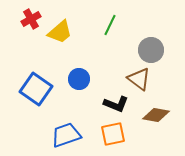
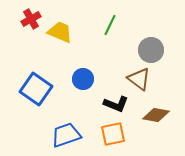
yellow trapezoid: rotated 116 degrees counterclockwise
blue circle: moved 4 px right
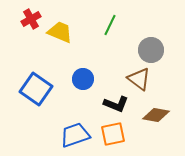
blue trapezoid: moved 9 px right
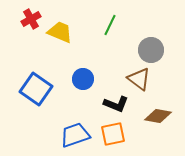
brown diamond: moved 2 px right, 1 px down
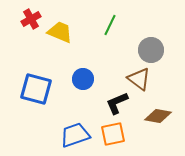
blue square: rotated 20 degrees counterclockwise
black L-shape: moved 1 px right, 1 px up; rotated 135 degrees clockwise
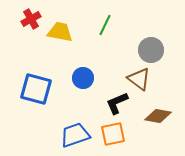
green line: moved 5 px left
yellow trapezoid: rotated 12 degrees counterclockwise
blue circle: moved 1 px up
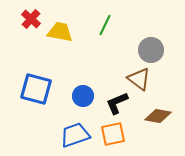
red cross: rotated 18 degrees counterclockwise
blue circle: moved 18 px down
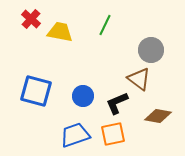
blue square: moved 2 px down
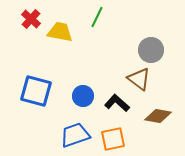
green line: moved 8 px left, 8 px up
black L-shape: rotated 65 degrees clockwise
orange square: moved 5 px down
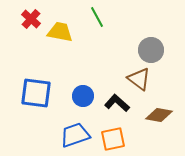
green line: rotated 55 degrees counterclockwise
blue square: moved 2 px down; rotated 8 degrees counterclockwise
brown diamond: moved 1 px right, 1 px up
